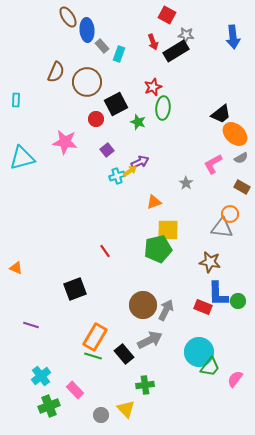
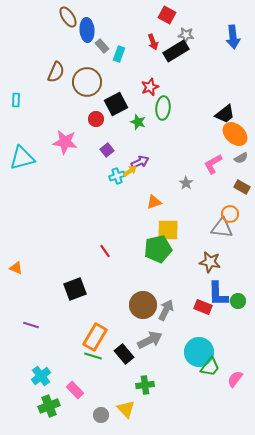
red star at (153, 87): moved 3 px left
black trapezoid at (221, 114): moved 4 px right
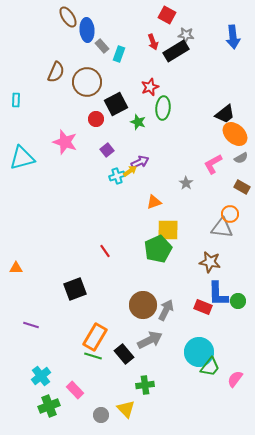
pink star at (65, 142): rotated 10 degrees clockwise
green pentagon at (158, 249): rotated 12 degrees counterclockwise
orange triangle at (16, 268): rotated 24 degrees counterclockwise
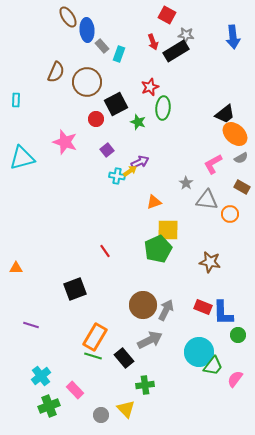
cyan cross at (117, 176): rotated 28 degrees clockwise
gray triangle at (222, 228): moved 15 px left, 28 px up
blue L-shape at (218, 294): moved 5 px right, 19 px down
green circle at (238, 301): moved 34 px down
black rectangle at (124, 354): moved 4 px down
green trapezoid at (210, 367): moved 3 px right, 1 px up
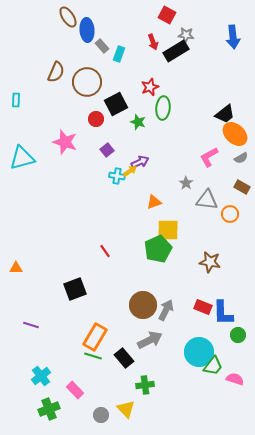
pink L-shape at (213, 164): moved 4 px left, 7 px up
pink semicircle at (235, 379): rotated 72 degrees clockwise
green cross at (49, 406): moved 3 px down
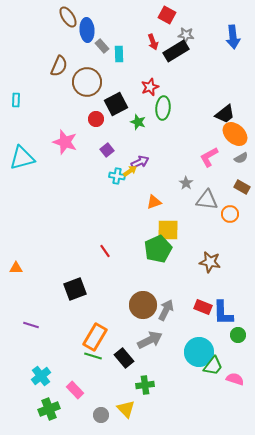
cyan rectangle at (119, 54): rotated 21 degrees counterclockwise
brown semicircle at (56, 72): moved 3 px right, 6 px up
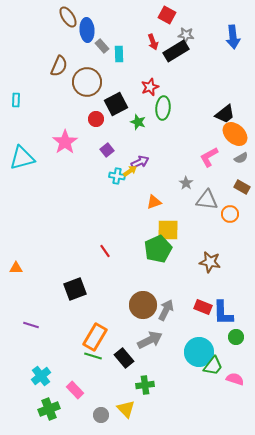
pink star at (65, 142): rotated 20 degrees clockwise
green circle at (238, 335): moved 2 px left, 2 px down
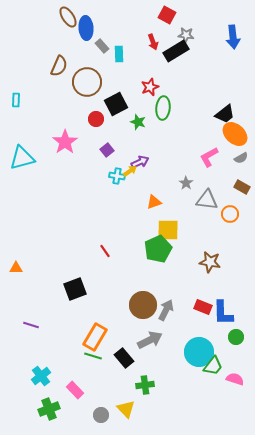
blue ellipse at (87, 30): moved 1 px left, 2 px up
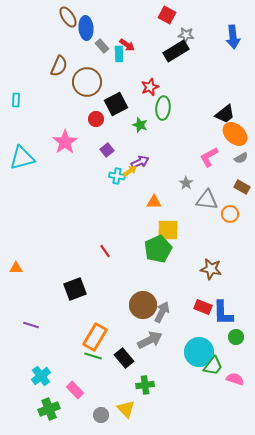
red arrow at (153, 42): moved 26 px left, 3 px down; rotated 35 degrees counterclockwise
green star at (138, 122): moved 2 px right, 3 px down
orange triangle at (154, 202): rotated 21 degrees clockwise
brown star at (210, 262): moved 1 px right, 7 px down
gray arrow at (166, 310): moved 4 px left, 2 px down
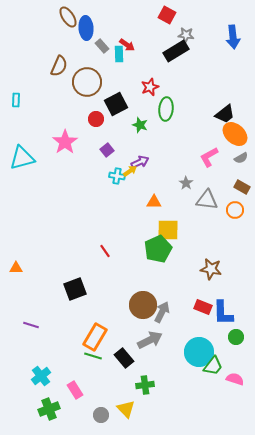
green ellipse at (163, 108): moved 3 px right, 1 px down
orange circle at (230, 214): moved 5 px right, 4 px up
pink rectangle at (75, 390): rotated 12 degrees clockwise
